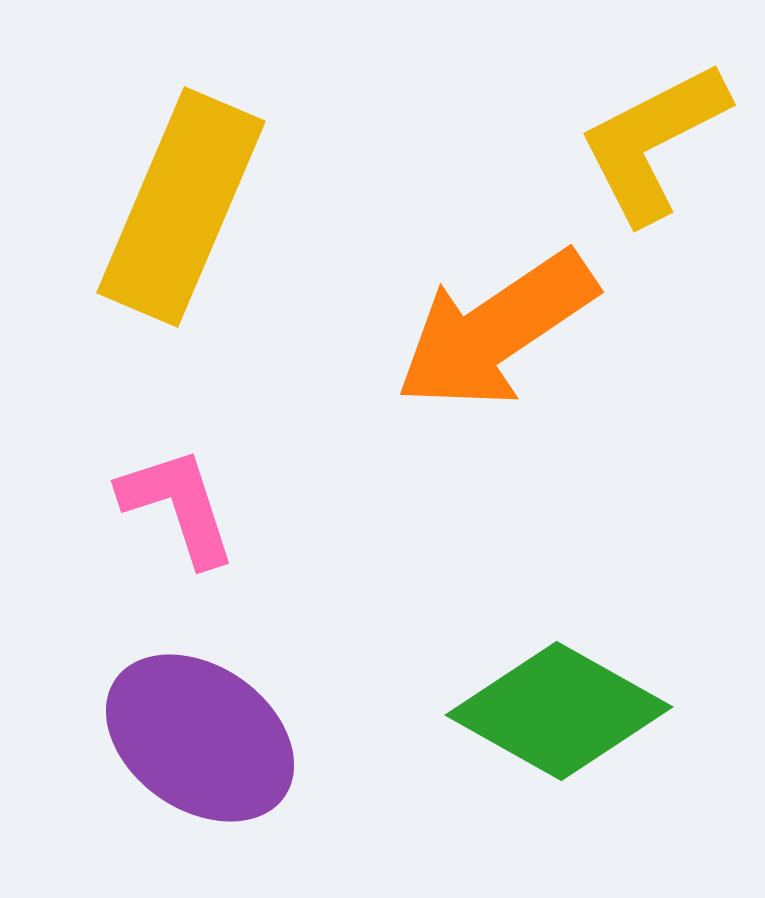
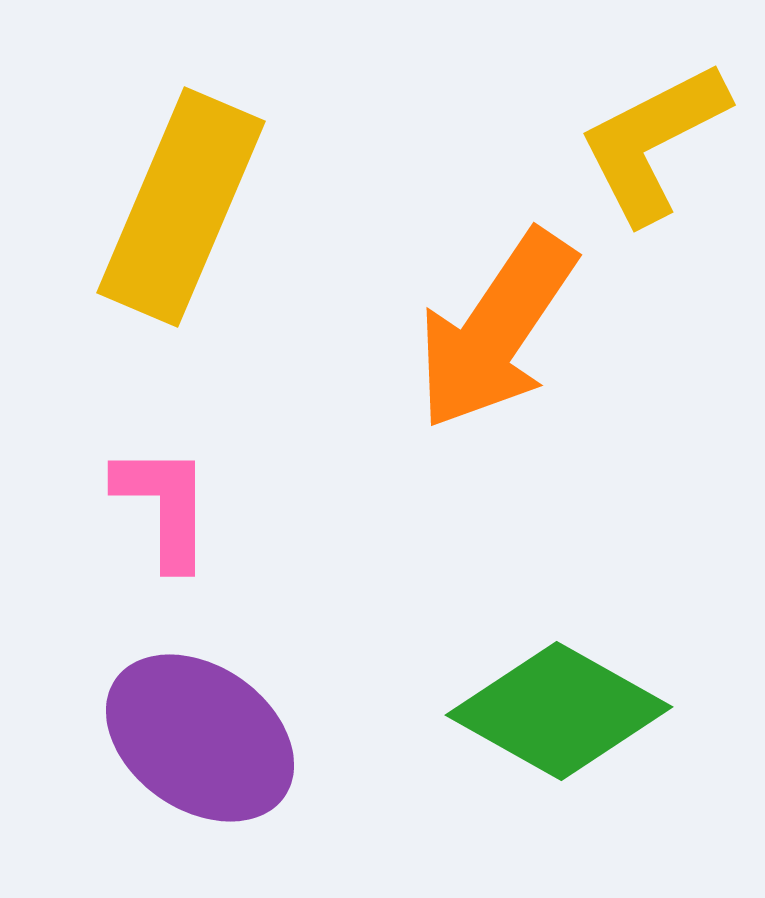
orange arrow: rotated 22 degrees counterclockwise
pink L-shape: moved 14 px left; rotated 18 degrees clockwise
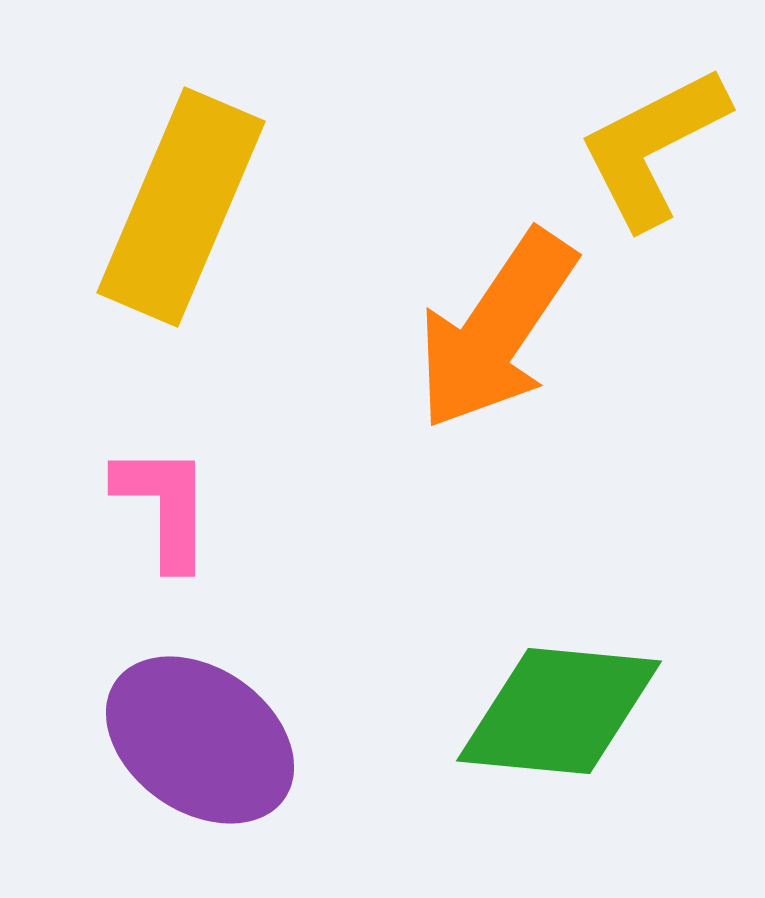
yellow L-shape: moved 5 px down
green diamond: rotated 24 degrees counterclockwise
purple ellipse: moved 2 px down
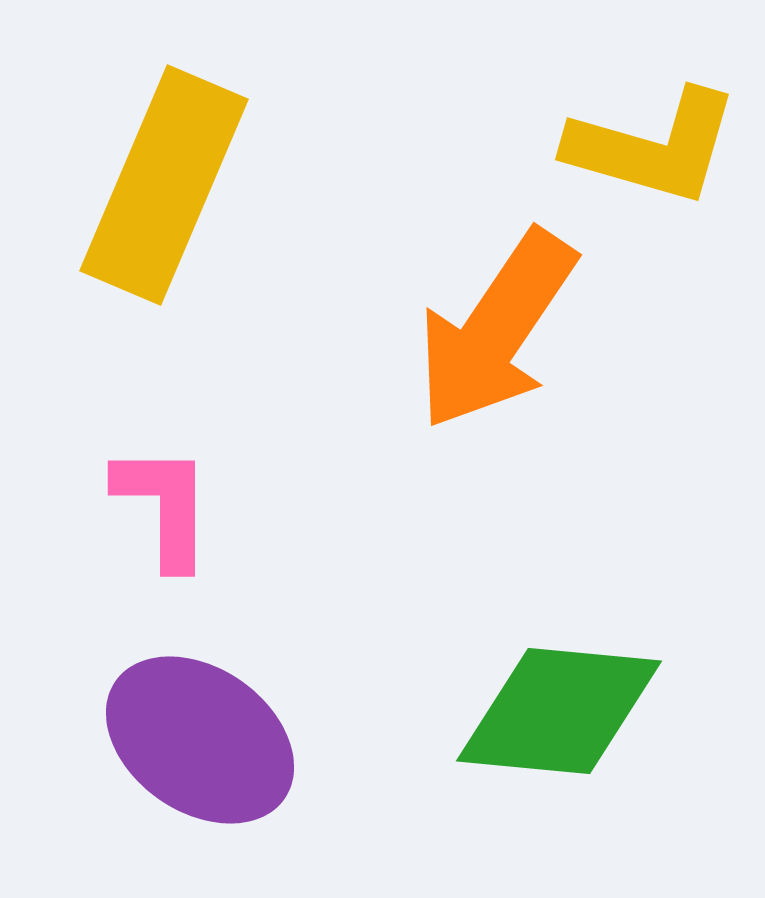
yellow L-shape: rotated 137 degrees counterclockwise
yellow rectangle: moved 17 px left, 22 px up
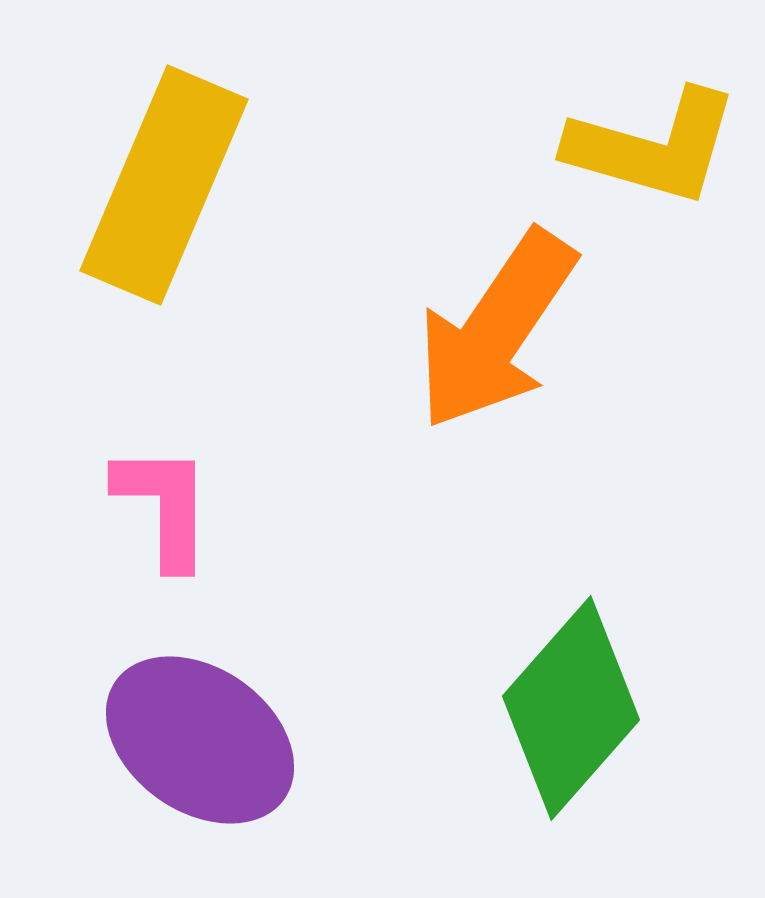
green diamond: moved 12 px right, 3 px up; rotated 54 degrees counterclockwise
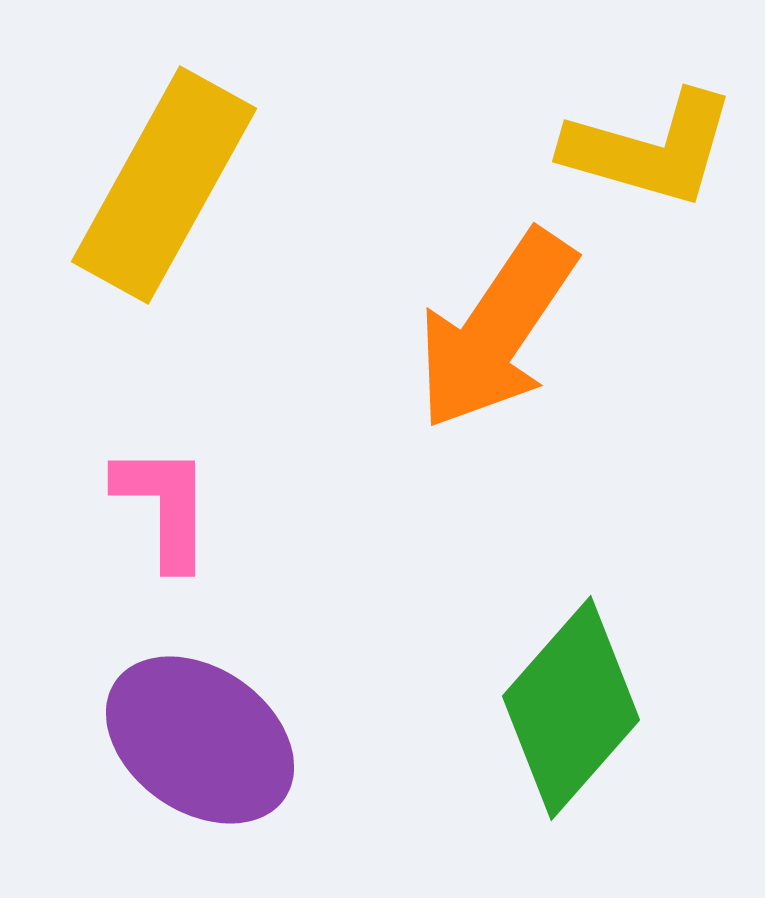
yellow L-shape: moved 3 px left, 2 px down
yellow rectangle: rotated 6 degrees clockwise
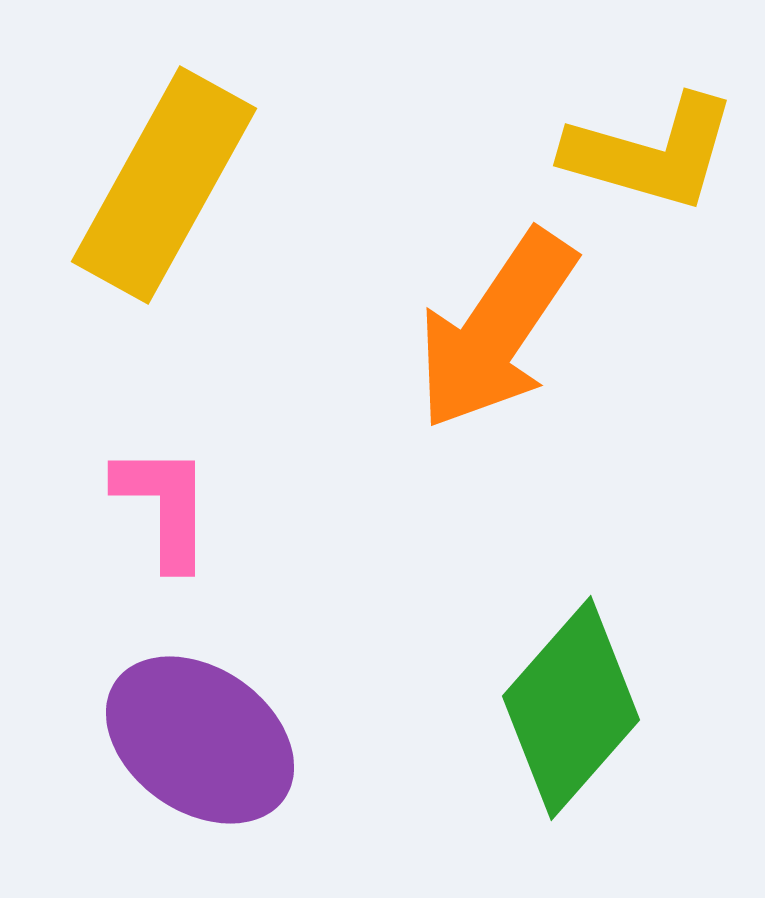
yellow L-shape: moved 1 px right, 4 px down
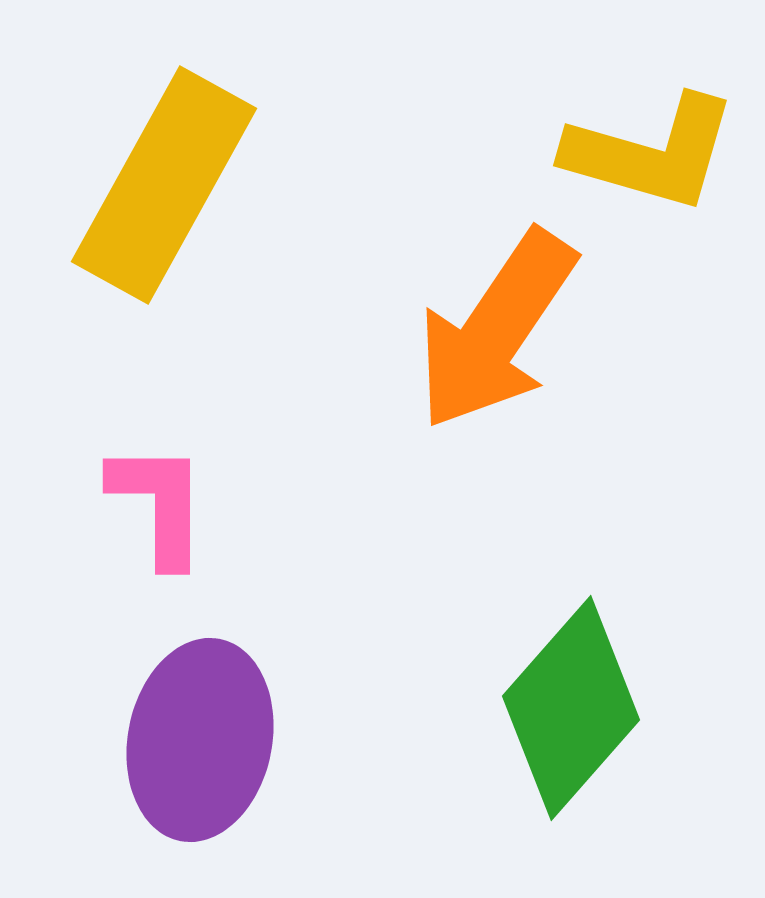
pink L-shape: moved 5 px left, 2 px up
purple ellipse: rotated 66 degrees clockwise
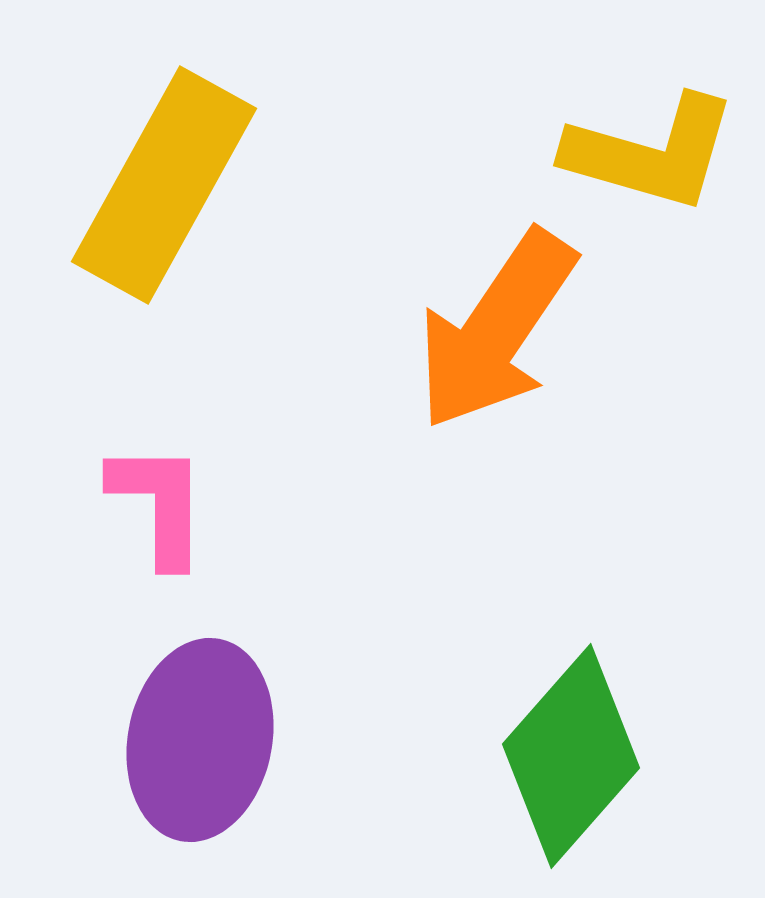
green diamond: moved 48 px down
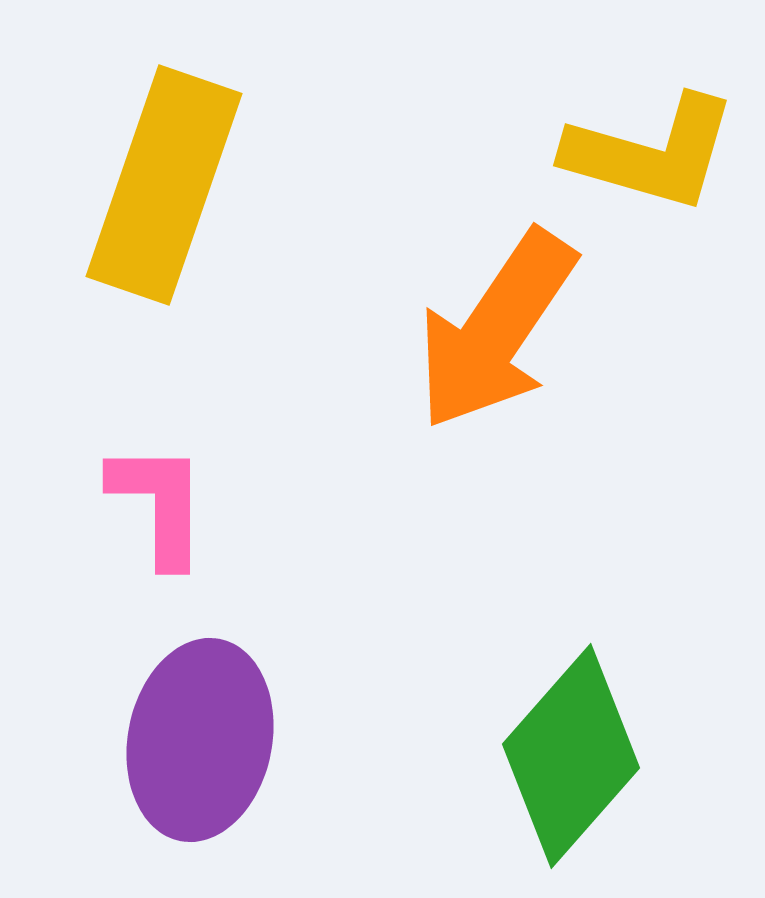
yellow rectangle: rotated 10 degrees counterclockwise
